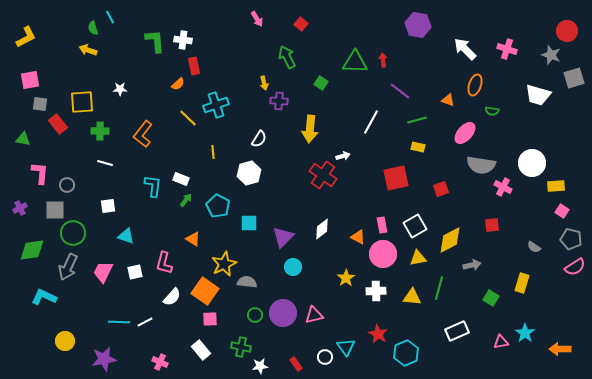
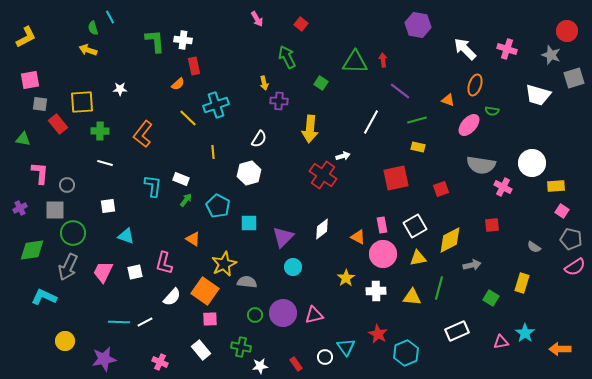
pink ellipse at (465, 133): moved 4 px right, 8 px up
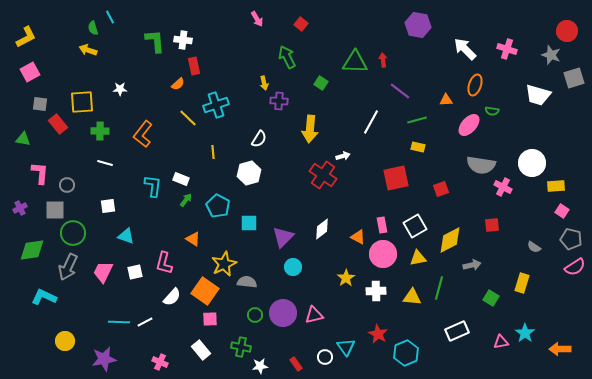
pink square at (30, 80): moved 8 px up; rotated 18 degrees counterclockwise
orange triangle at (448, 100): moved 2 px left; rotated 24 degrees counterclockwise
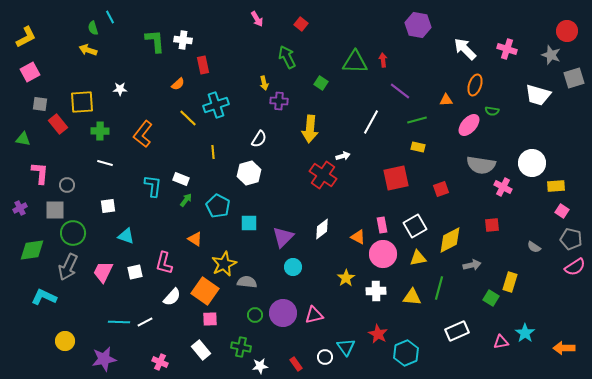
red rectangle at (194, 66): moved 9 px right, 1 px up
orange triangle at (193, 239): moved 2 px right
yellow rectangle at (522, 283): moved 12 px left, 1 px up
orange arrow at (560, 349): moved 4 px right, 1 px up
